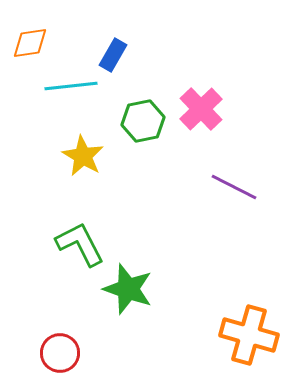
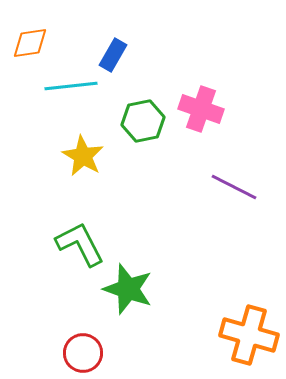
pink cross: rotated 27 degrees counterclockwise
red circle: moved 23 px right
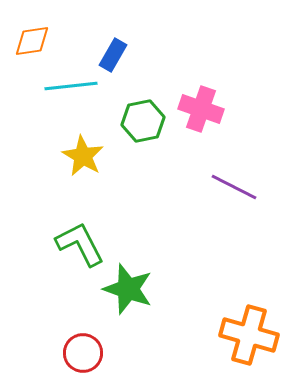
orange diamond: moved 2 px right, 2 px up
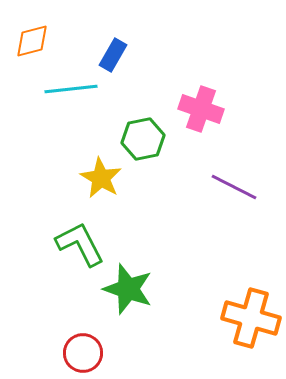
orange diamond: rotated 6 degrees counterclockwise
cyan line: moved 3 px down
green hexagon: moved 18 px down
yellow star: moved 18 px right, 22 px down
orange cross: moved 2 px right, 17 px up
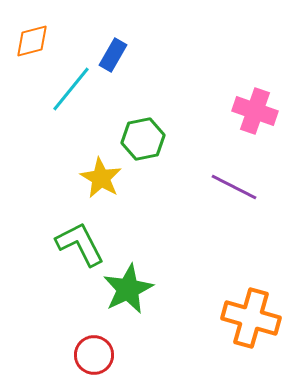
cyan line: rotated 45 degrees counterclockwise
pink cross: moved 54 px right, 2 px down
green star: rotated 27 degrees clockwise
red circle: moved 11 px right, 2 px down
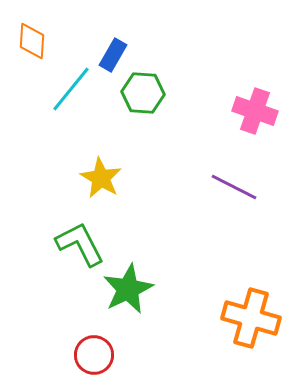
orange diamond: rotated 72 degrees counterclockwise
green hexagon: moved 46 px up; rotated 15 degrees clockwise
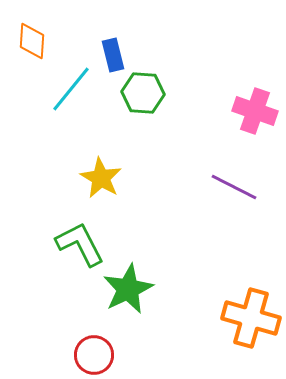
blue rectangle: rotated 44 degrees counterclockwise
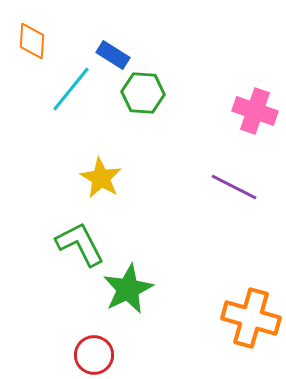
blue rectangle: rotated 44 degrees counterclockwise
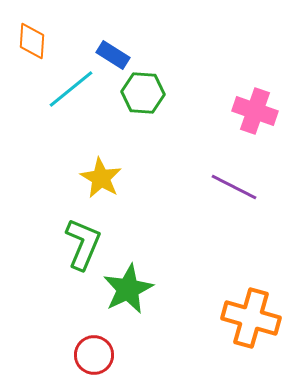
cyan line: rotated 12 degrees clockwise
green L-shape: moved 3 px right; rotated 50 degrees clockwise
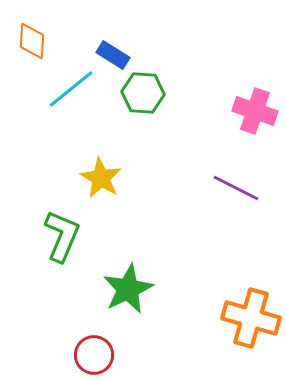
purple line: moved 2 px right, 1 px down
green L-shape: moved 21 px left, 8 px up
